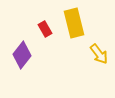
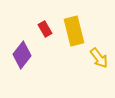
yellow rectangle: moved 8 px down
yellow arrow: moved 4 px down
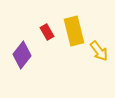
red rectangle: moved 2 px right, 3 px down
yellow arrow: moved 7 px up
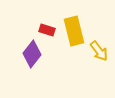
red rectangle: moved 2 px up; rotated 42 degrees counterclockwise
purple diamond: moved 10 px right, 1 px up
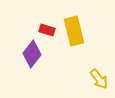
yellow arrow: moved 28 px down
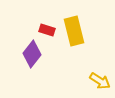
yellow arrow: moved 1 px right, 2 px down; rotated 20 degrees counterclockwise
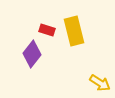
yellow arrow: moved 2 px down
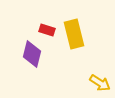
yellow rectangle: moved 3 px down
purple diamond: rotated 24 degrees counterclockwise
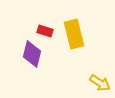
red rectangle: moved 2 px left, 1 px down
